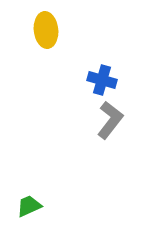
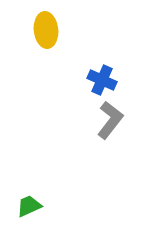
blue cross: rotated 8 degrees clockwise
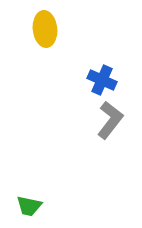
yellow ellipse: moved 1 px left, 1 px up
green trapezoid: rotated 144 degrees counterclockwise
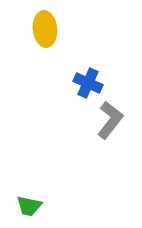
blue cross: moved 14 px left, 3 px down
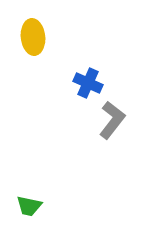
yellow ellipse: moved 12 px left, 8 px down
gray L-shape: moved 2 px right
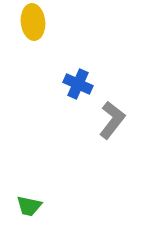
yellow ellipse: moved 15 px up
blue cross: moved 10 px left, 1 px down
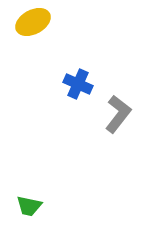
yellow ellipse: rotated 68 degrees clockwise
gray L-shape: moved 6 px right, 6 px up
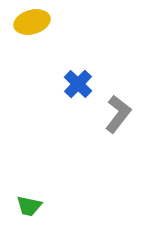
yellow ellipse: moved 1 px left; rotated 12 degrees clockwise
blue cross: rotated 20 degrees clockwise
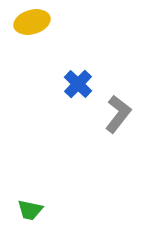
green trapezoid: moved 1 px right, 4 px down
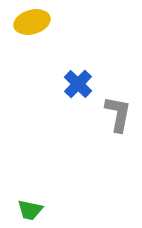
gray L-shape: rotated 27 degrees counterclockwise
